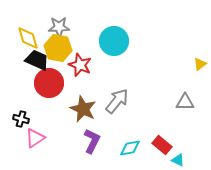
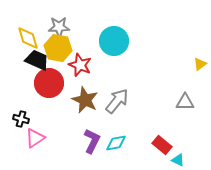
brown star: moved 2 px right, 9 px up
cyan diamond: moved 14 px left, 5 px up
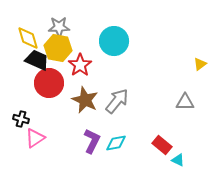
red star: rotated 15 degrees clockwise
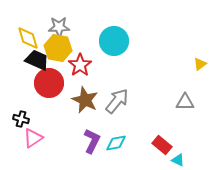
pink triangle: moved 2 px left
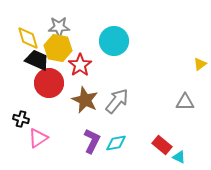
pink triangle: moved 5 px right
cyan triangle: moved 1 px right, 3 px up
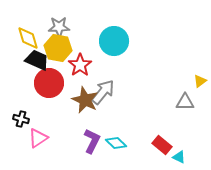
yellow triangle: moved 17 px down
gray arrow: moved 14 px left, 9 px up
cyan diamond: rotated 55 degrees clockwise
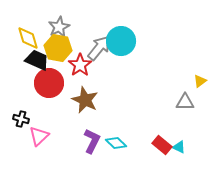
gray star: rotated 25 degrees counterclockwise
cyan circle: moved 7 px right
gray arrow: moved 4 px left, 44 px up
pink triangle: moved 1 px right, 2 px up; rotated 10 degrees counterclockwise
cyan triangle: moved 10 px up
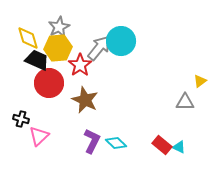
yellow hexagon: rotated 16 degrees counterclockwise
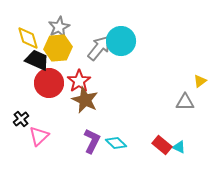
red star: moved 1 px left, 16 px down
black cross: rotated 35 degrees clockwise
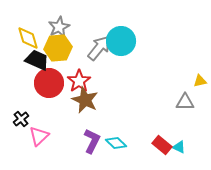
yellow triangle: rotated 24 degrees clockwise
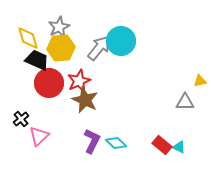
yellow hexagon: moved 3 px right
red star: rotated 10 degrees clockwise
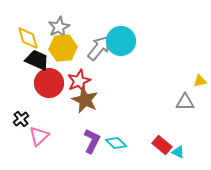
yellow hexagon: moved 2 px right
cyan triangle: moved 1 px left, 5 px down
